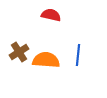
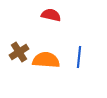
blue line: moved 1 px right, 2 px down
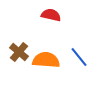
brown cross: rotated 18 degrees counterclockwise
blue line: rotated 45 degrees counterclockwise
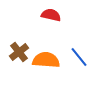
brown cross: rotated 12 degrees clockwise
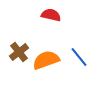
orange semicircle: rotated 24 degrees counterclockwise
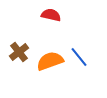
orange semicircle: moved 4 px right, 1 px down
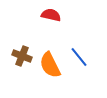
brown cross: moved 3 px right, 4 px down; rotated 30 degrees counterclockwise
orange semicircle: moved 4 px down; rotated 96 degrees counterclockwise
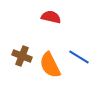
red semicircle: moved 2 px down
blue line: rotated 20 degrees counterclockwise
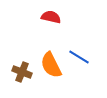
brown cross: moved 16 px down
orange semicircle: moved 1 px right
